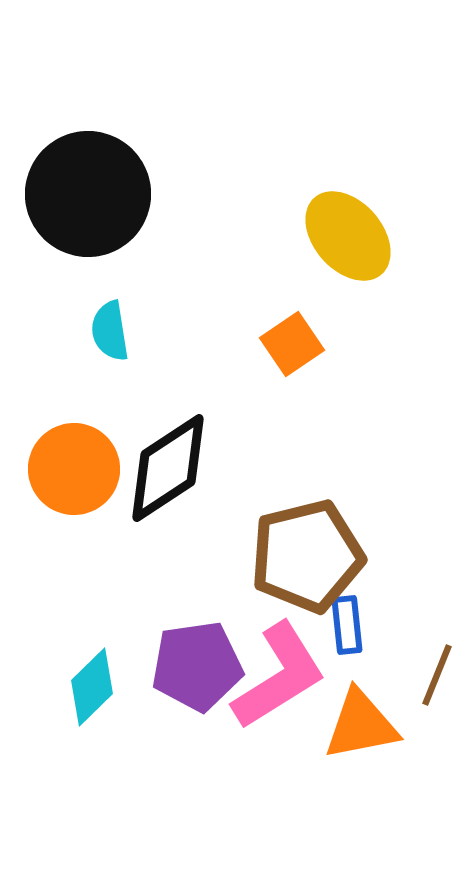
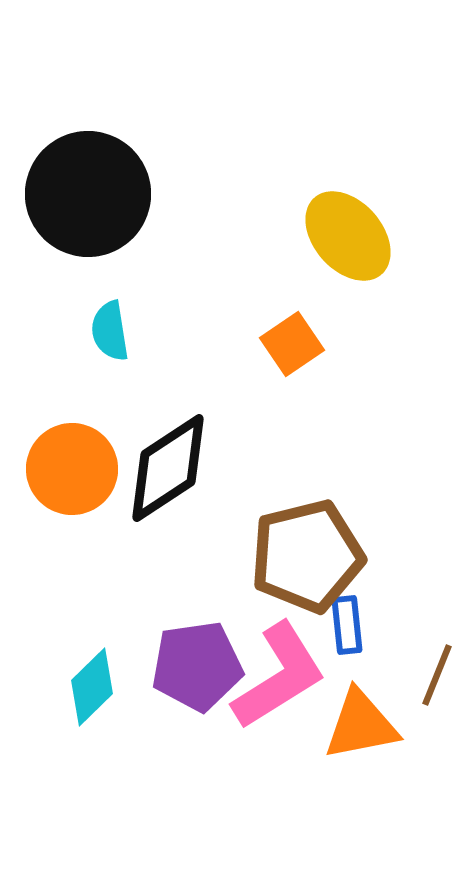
orange circle: moved 2 px left
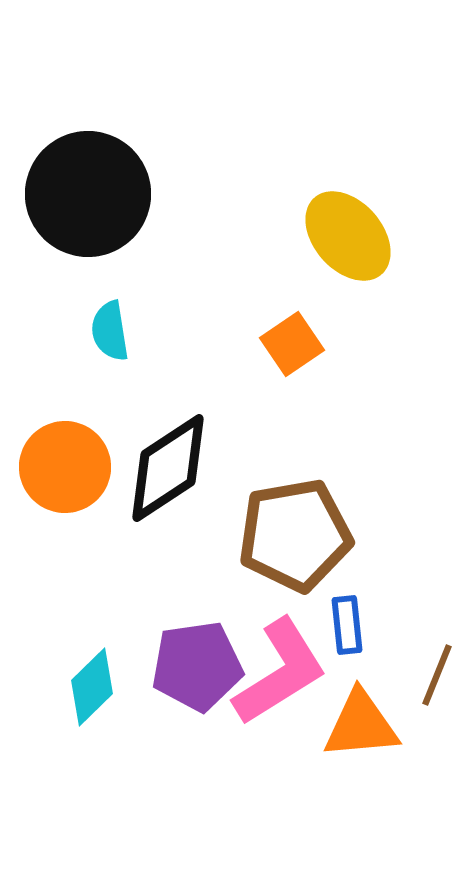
orange circle: moved 7 px left, 2 px up
brown pentagon: moved 12 px left, 21 px up; rotated 4 degrees clockwise
pink L-shape: moved 1 px right, 4 px up
orange triangle: rotated 6 degrees clockwise
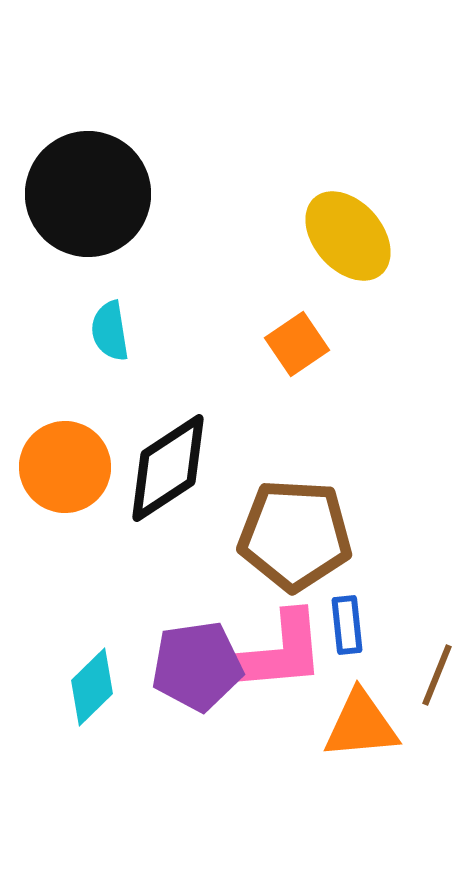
orange square: moved 5 px right
brown pentagon: rotated 13 degrees clockwise
pink L-shape: moved 5 px left, 19 px up; rotated 27 degrees clockwise
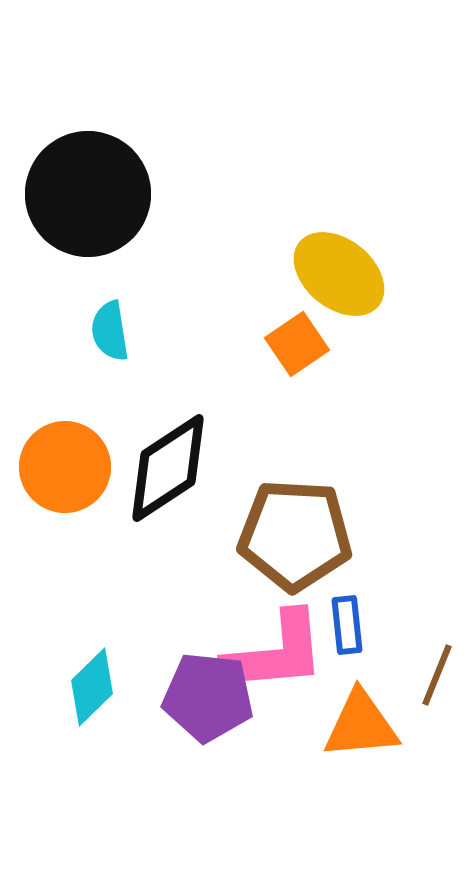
yellow ellipse: moved 9 px left, 38 px down; rotated 10 degrees counterclockwise
purple pentagon: moved 11 px right, 31 px down; rotated 14 degrees clockwise
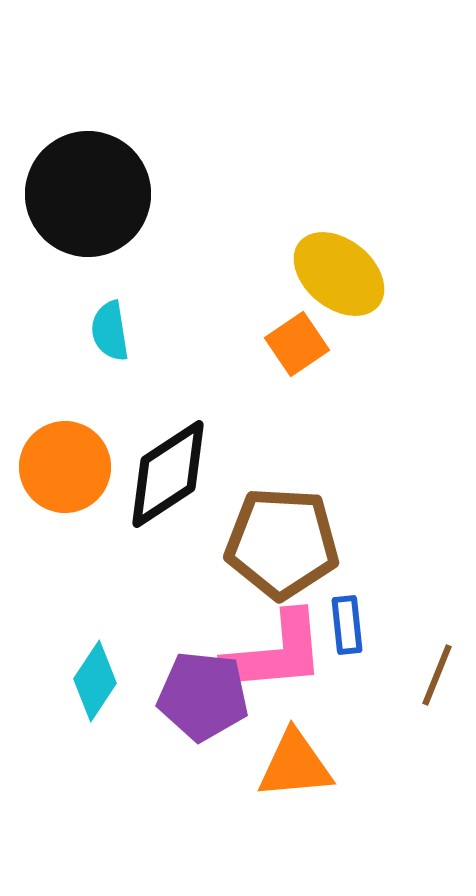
black diamond: moved 6 px down
brown pentagon: moved 13 px left, 8 px down
cyan diamond: moved 3 px right, 6 px up; rotated 12 degrees counterclockwise
purple pentagon: moved 5 px left, 1 px up
orange triangle: moved 66 px left, 40 px down
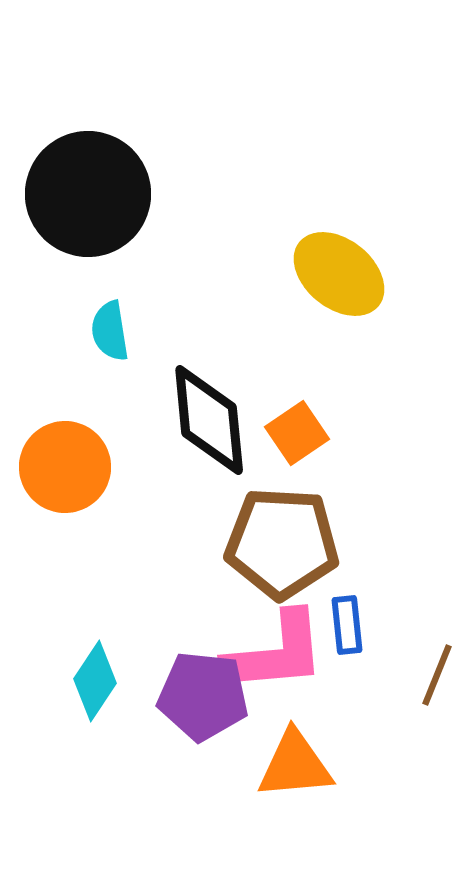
orange square: moved 89 px down
black diamond: moved 41 px right, 54 px up; rotated 62 degrees counterclockwise
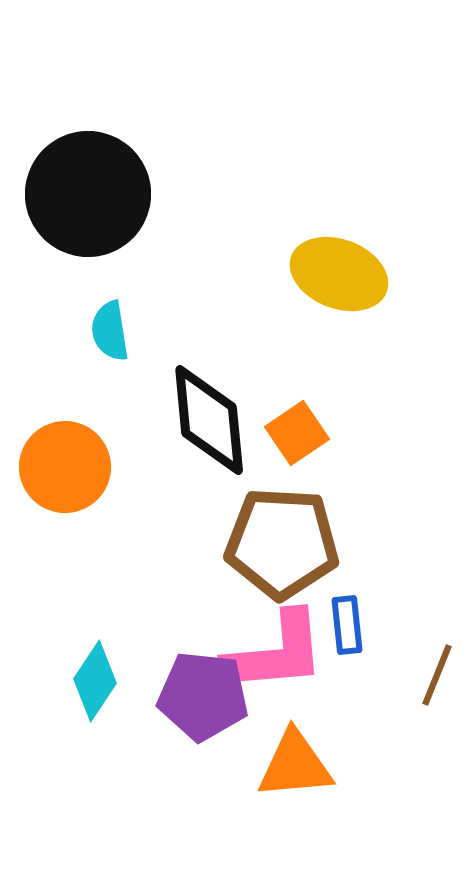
yellow ellipse: rotated 18 degrees counterclockwise
